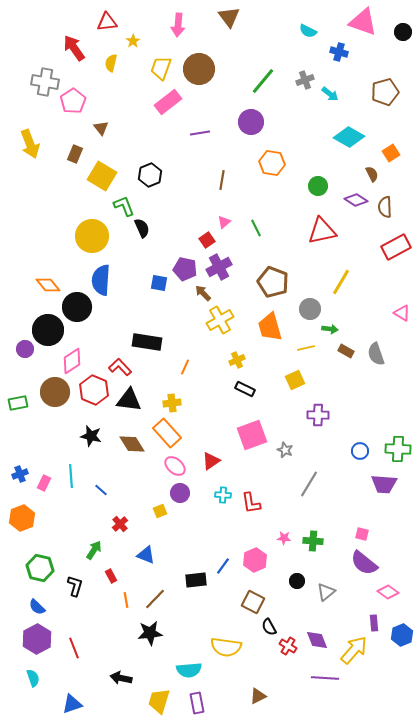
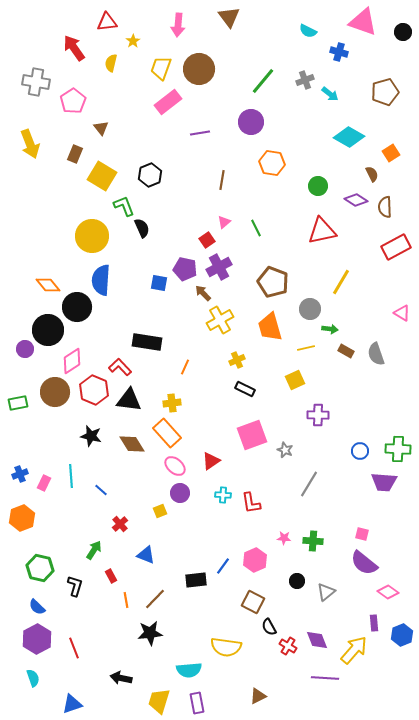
gray cross at (45, 82): moved 9 px left
purple trapezoid at (384, 484): moved 2 px up
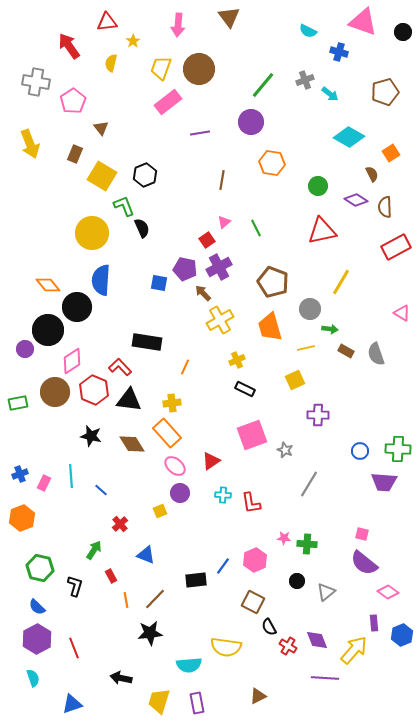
red arrow at (74, 48): moved 5 px left, 2 px up
green line at (263, 81): moved 4 px down
black hexagon at (150, 175): moved 5 px left
yellow circle at (92, 236): moved 3 px up
green cross at (313, 541): moved 6 px left, 3 px down
cyan semicircle at (189, 670): moved 5 px up
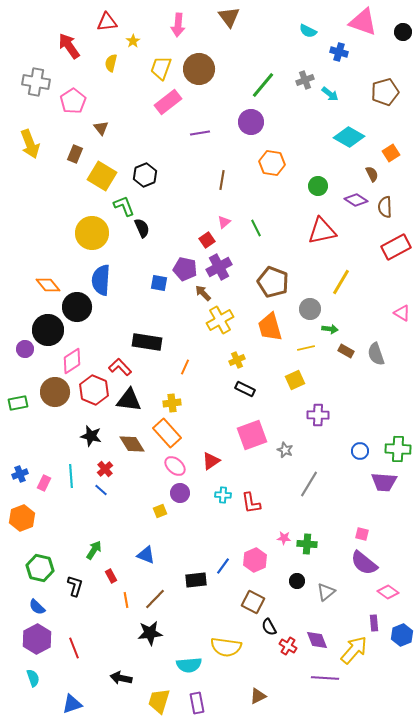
red cross at (120, 524): moved 15 px left, 55 px up
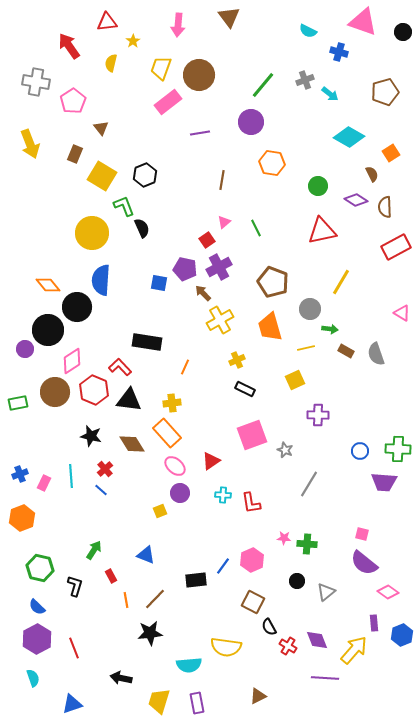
brown circle at (199, 69): moved 6 px down
pink hexagon at (255, 560): moved 3 px left
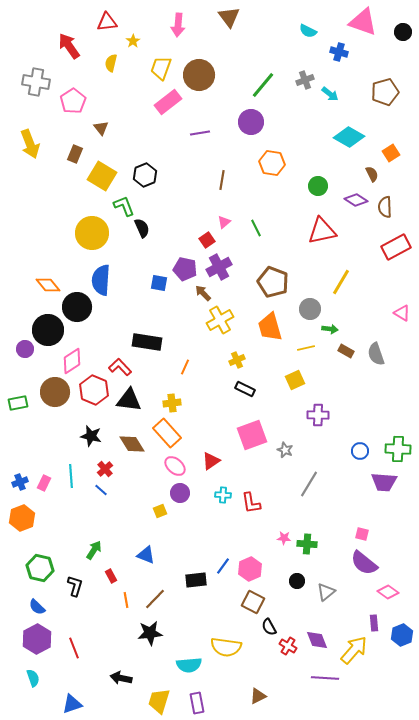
blue cross at (20, 474): moved 8 px down
pink hexagon at (252, 560): moved 2 px left, 9 px down
